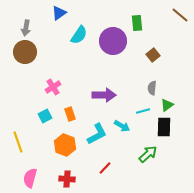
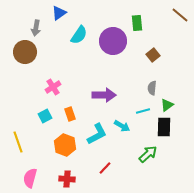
gray arrow: moved 10 px right
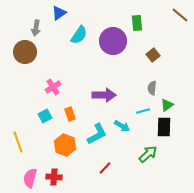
red cross: moved 13 px left, 2 px up
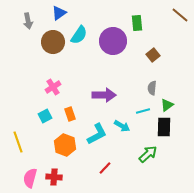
gray arrow: moved 8 px left, 7 px up; rotated 21 degrees counterclockwise
brown circle: moved 28 px right, 10 px up
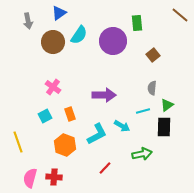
pink cross: rotated 21 degrees counterclockwise
green arrow: moved 6 px left; rotated 30 degrees clockwise
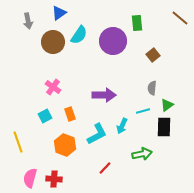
brown line: moved 3 px down
cyan arrow: rotated 84 degrees clockwise
red cross: moved 2 px down
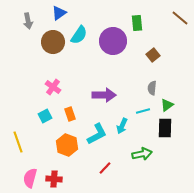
black rectangle: moved 1 px right, 1 px down
orange hexagon: moved 2 px right
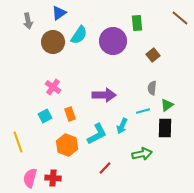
red cross: moved 1 px left, 1 px up
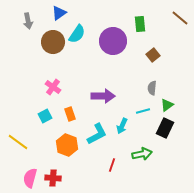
green rectangle: moved 3 px right, 1 px down
cyan semicircle: moved 2 px left, 1 px up
purple arrow: moved 1 px left, 1 px down
black rectangle: rotated 24 degrees clockwise
yellow line: rotated 35 degrees counterclockwise
red line: moved 7 px right, 3 px up; rotated 24 degrees counterclockwise
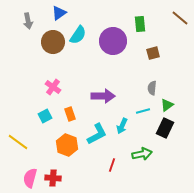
cyan semicircle: moved 1 px right, 1 px down
brown square: moved 2 px up; rotated 24 degrees clockwise
